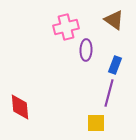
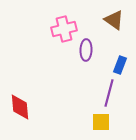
pink cross: moved 2 px left, 2 px down
blue rectangle: moved 5 px right
yellow square: moved 5 px right, 1 px up
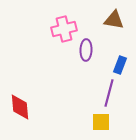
brown triangle: rotated 25 degrees counterclockwise
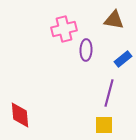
blue rectangle: moved 3 px right, 6 px up; rotated 30 degrees clockwise
red diamond: moved 8 px down
yellow square: moved 3 px right, 3 px down
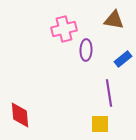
purple line: rotated 24 degrees counterclockwise
yellow square: moved 4 px left, 1 px up
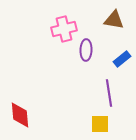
blue rectangle: moved 1 px left
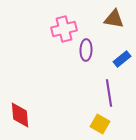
brown triangle: moved 1 px up
yellow square: rotated 30 degrees clockwise
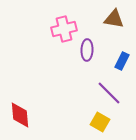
purple ellipse: moved 1 px right
blue rectangle: moved 2 px down; rotated 24 degrees counterclockwise
purple line: rotated 36 degrees counterclockwise
yellow square: moved 2 px up
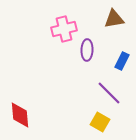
brown triangle: rotated 20 degrees counterclockwise
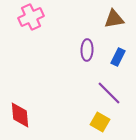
pink cross: moved 33 px left, 12 px up; rotated 10 degrees counterclockwise
blue rectangle: moved 4 px left, 4 px up
